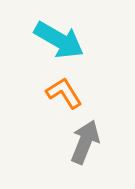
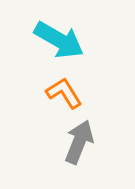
gray arrow: moved 6 px left
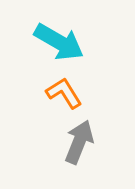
cyan arrow: moved 2 px down
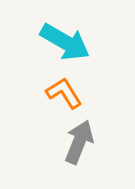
cyan arrow: moved 6 px right
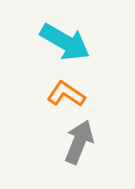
orange L-shape: moved 2 px right, 1 px down; rotated 24 degrees counterclockwise
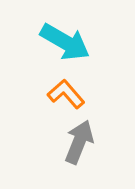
orange L-shape: rotated 15 degrees clockwise
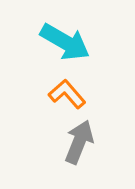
orange L-shape: moved 1 px right
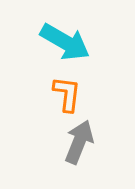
orange L-shape: rotated 48 degrees clockwise
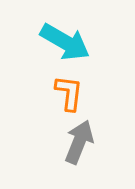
orange L-shape: moved 2 px right, 1 px up
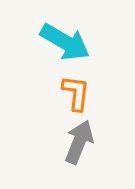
orange L-shape: moved 7 px right
